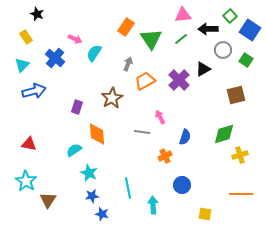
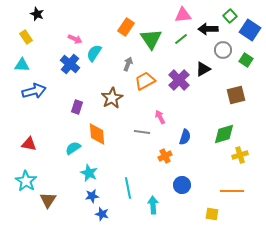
blue cross at (55, 58): moved 15 px right, 6 px down
cyan triangle at (22, 65): rotated 49 degrees clockwise
cyan semicircle at (74, 150): moved 1 px left, 2 px up
orange line at (241, 194): moved 9 px left, 3 px up
yellow square at (205, 214): moved 7 px right
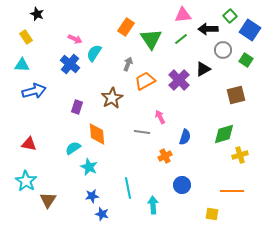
cyan star at (89, 173): moved 6 px up
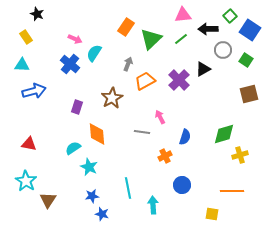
green triangle at (151, 39): rotated 20 degrees clockwise
brown square at (236, 95): moved 13 px right, 1 px up
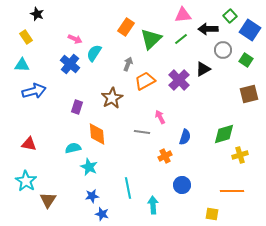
cyan semicircle at (73, 148): rotated 21 degrees clockwise
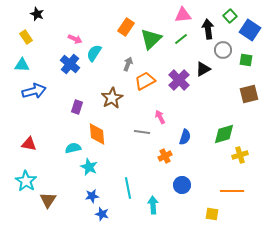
black arrow at (208, 29): rotated 84 degrees clockwise
green square at (246, 60): rotated 24 degrees counterclockwise
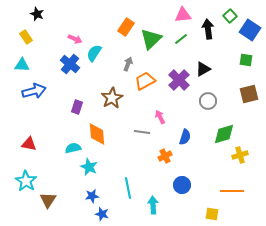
gray circle at (223, 50): moved 15 px left, 51 px down
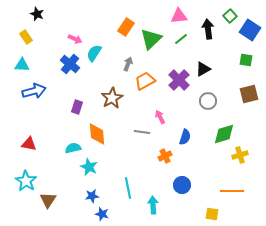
pink triangle at (183, 15): moved 4 px left, 1 px down
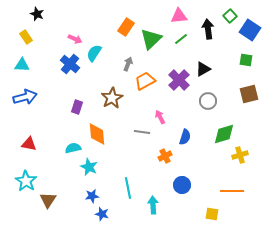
blue arrow at (34, 91): moved 9 px left, 6 px down
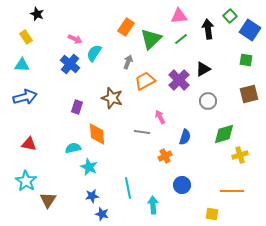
gray arrow at (128, 64): moved 2 px up
brown star at (112, 98): rotated 25 degrees counterclockwise
